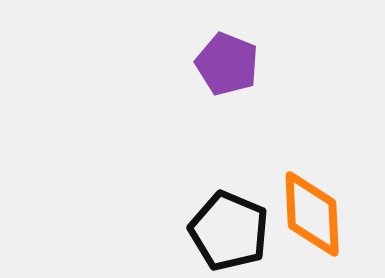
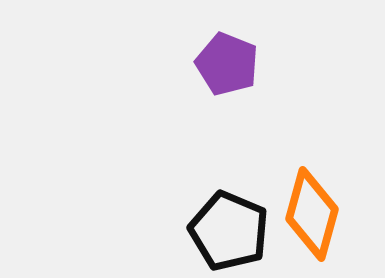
orange diamond: rotated 18 degrees clockwise
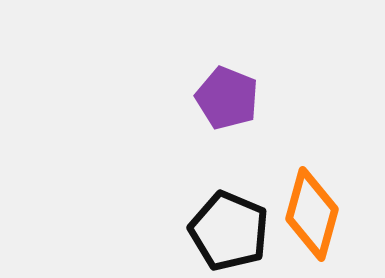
purple pentagon: moved 34 px down
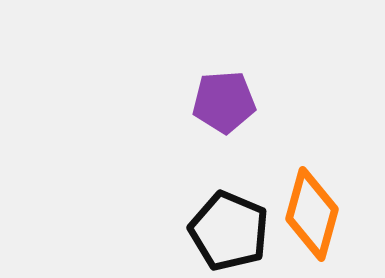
purple pentagon: moved 3 px left, 4 px down; rotated 26 degrees counterclockwise
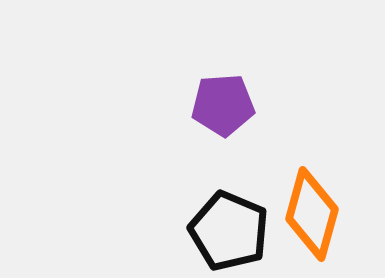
purple pentagon: moved 1 px left, 3 px down
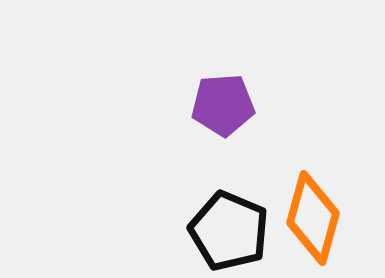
orange diamond: moved 1 px right, 4 px down
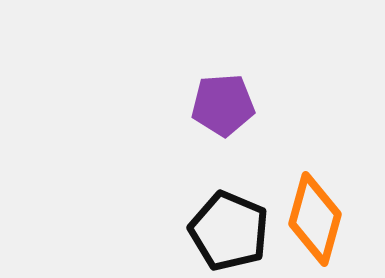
orange diamond: moved 2 px right, 1 px down
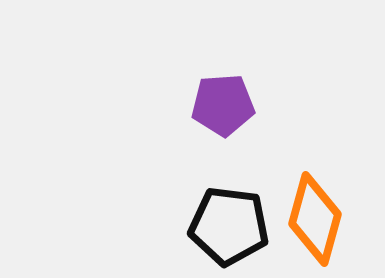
black pentagon: moved 5 px up; rotated 16 degrees counterclockwise
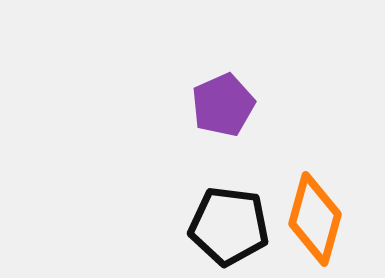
purple pentagon: rotated 20 degrees counterclockwise
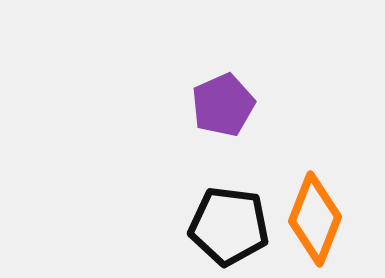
orange diamond: rotated 6 degrees clockwise
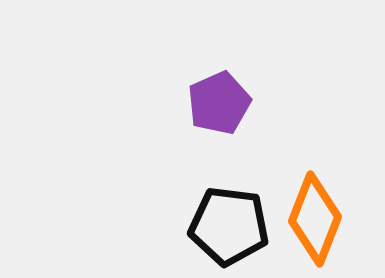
purple pentagon: moved 4 px left, 2 px up
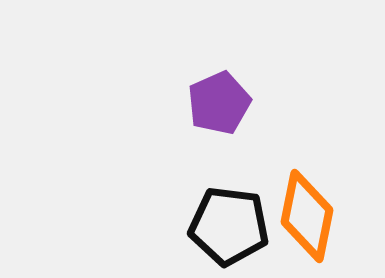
orange diamond: moved 8 px left, 3 px up; rotated 10 degrees counterclockwise
